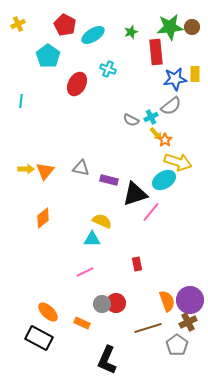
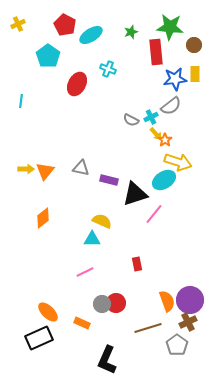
green star at (170, 27): rotated 12 degrees clockwise
brown circle at (192, 27): moved 2 px right, 18 px down
cyan ellipse at (93, 35): moved 2 px left
pink line at (151, 212): moved 3 px right, 2 px down
black rectangle at (39, 338): rotated 52 degrees counterclockwise
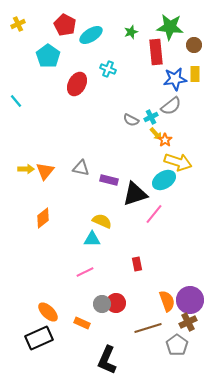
cyan line at (21, 101): moved 5 px left; rotated 48 degrees counterclockwise
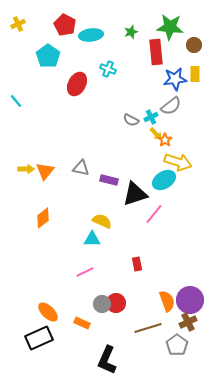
cyan ellipse at (91, 35): rotated 25 degrees clockwise
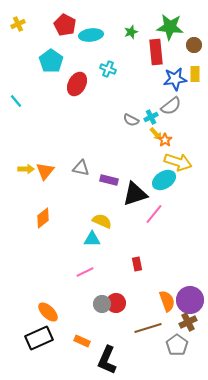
cyan pentagon at (48, 56): moved 3 px right, 5 px down
orange rectangle at (82, 323): moved 18 px down
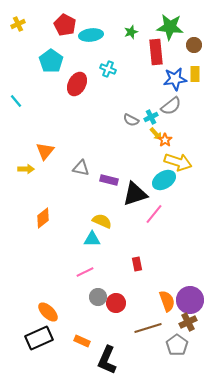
orange triangle at (45, 171): moved 20 px up
gray circle at (102, 304): moved 4 px left, 7 px up
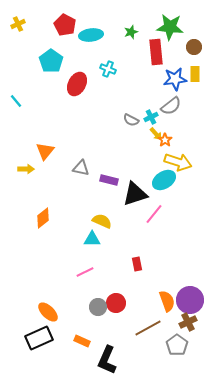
brown circle at (194, 45): moved 2 px down
gray circle at (98, 297): moved 10 px down
brown line at (148, 328): rotated 12 degrees counterclockwise
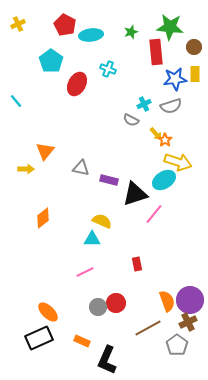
gray semicircle at (171, 106): rotated 20 degrees clockwise
cyan cross at (151, 117): moved 7 px left, 13 px up
